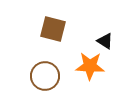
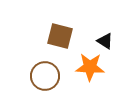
brown square: moved 7 px right, 7 px down
orange star: moved 1 px down
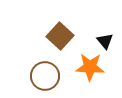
brown square: rotated 28 degrees clockwise
black triangle: rotated 18 degrees clockwise
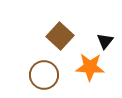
black triangle: rotated 18 degrees clockwise
brown circle: moved 1 px left, 1 px up
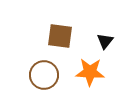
brown square: rotated 36 degrees counterclockwise
orange star: moved 5 px down
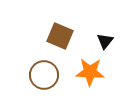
brown square: rotated 16 degrees clockwise
